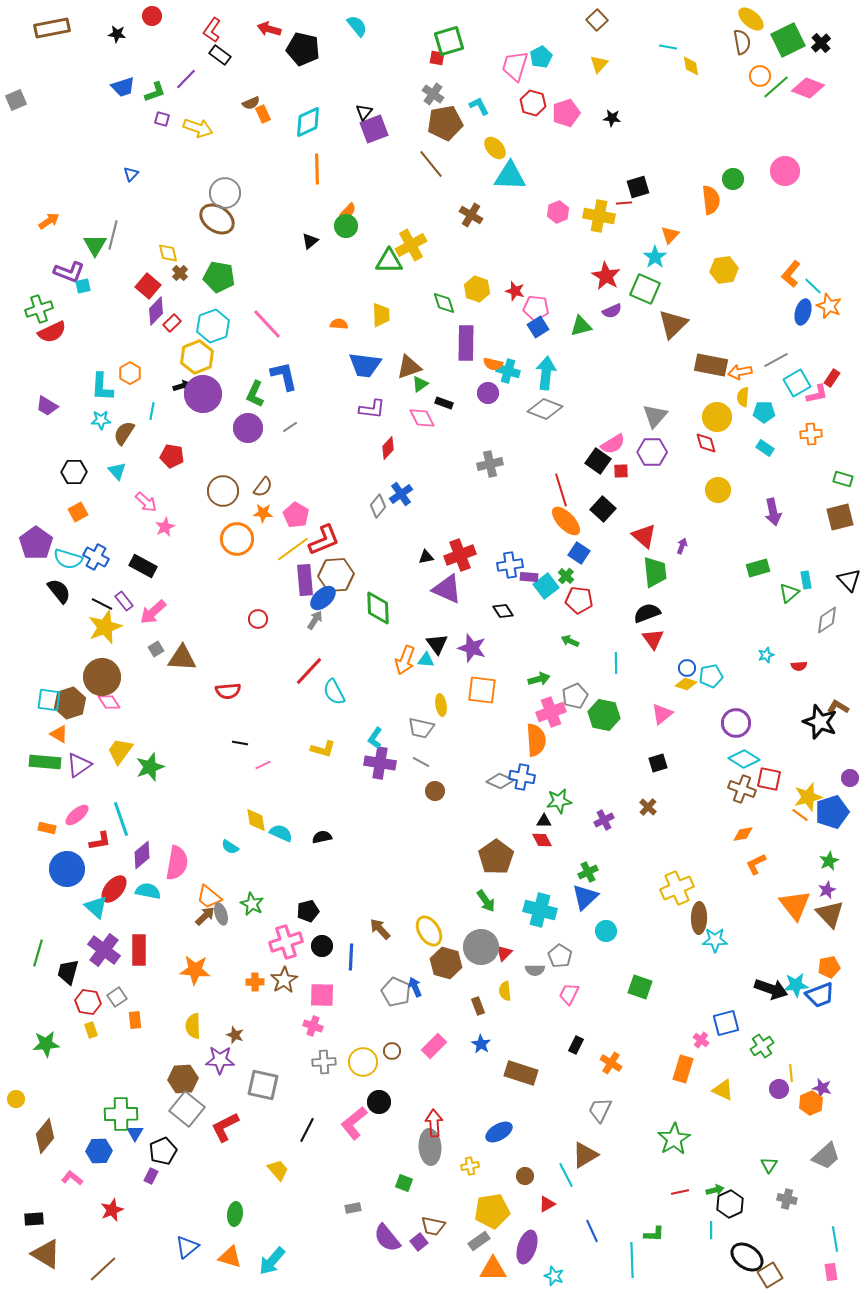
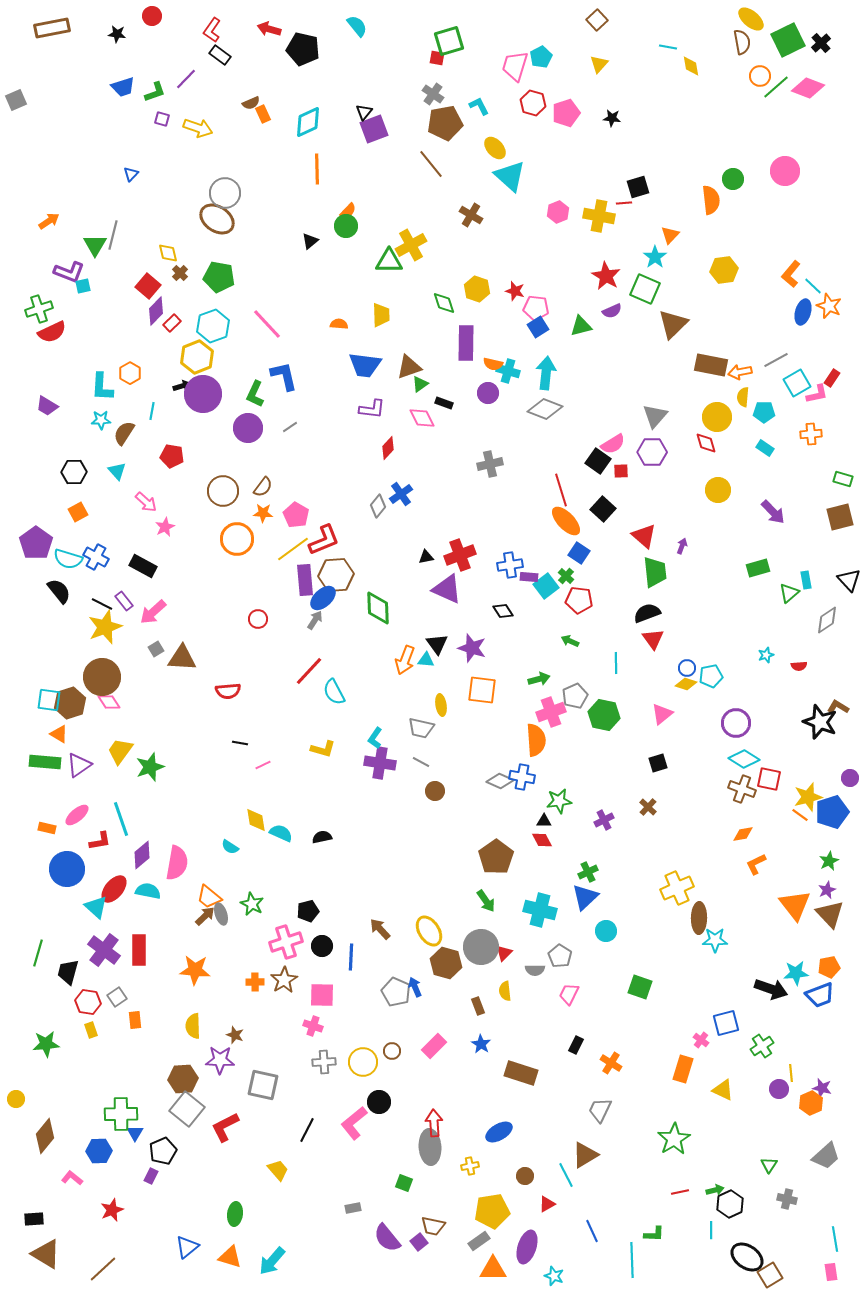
cyan triangle at (510, 176): rotated 40 degrees clockwise
purple arrow at (773, 512): rotated 32 degrees counterclockwise
cyan star at (796, 985): moved 12 px up
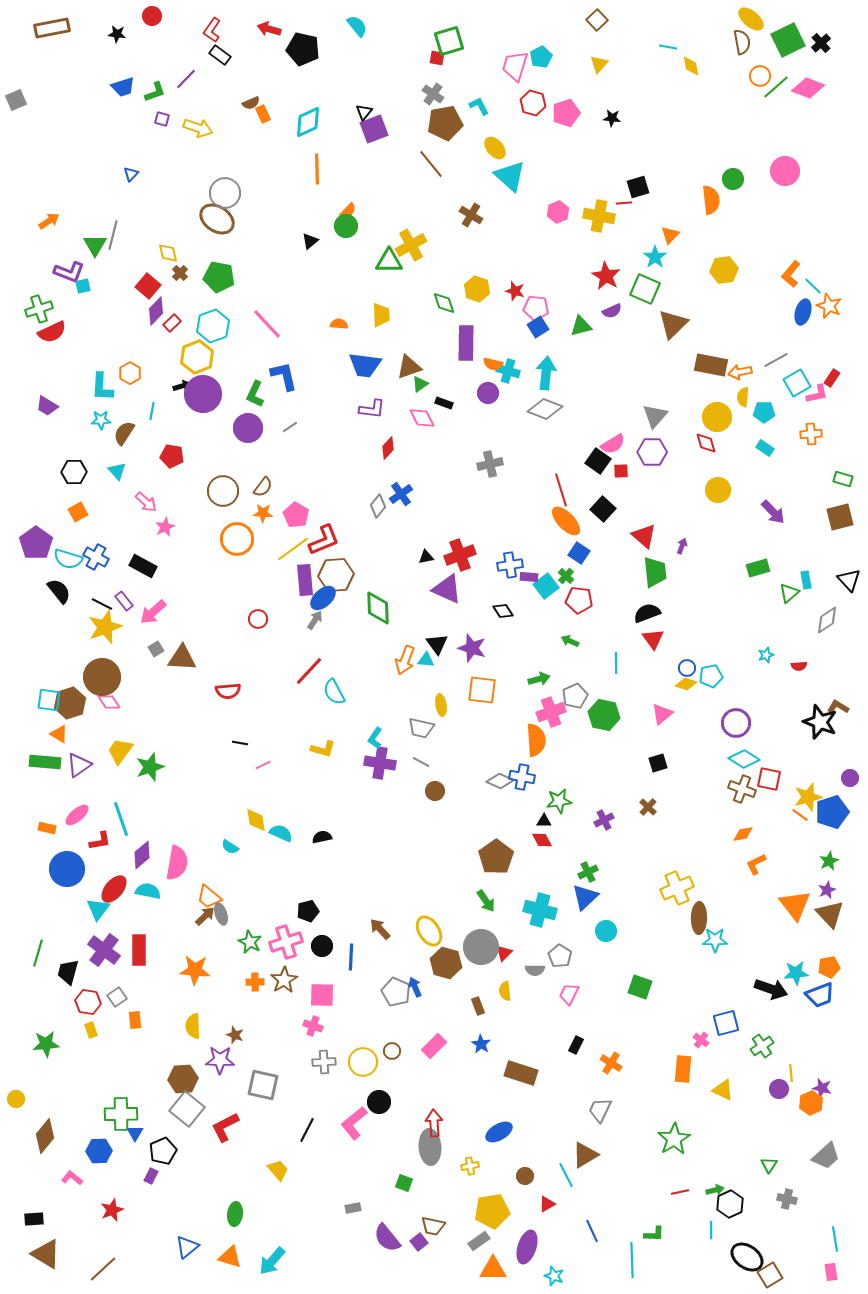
green star at (252, 904): moved 2 px left, 38 px down
cyan triangle at (96, 907): moved 2 px right, 2 px down; rotated 25 degrees clockwise
orange rectangle at (683, 1069): rotated 12 degrees counterclockwise
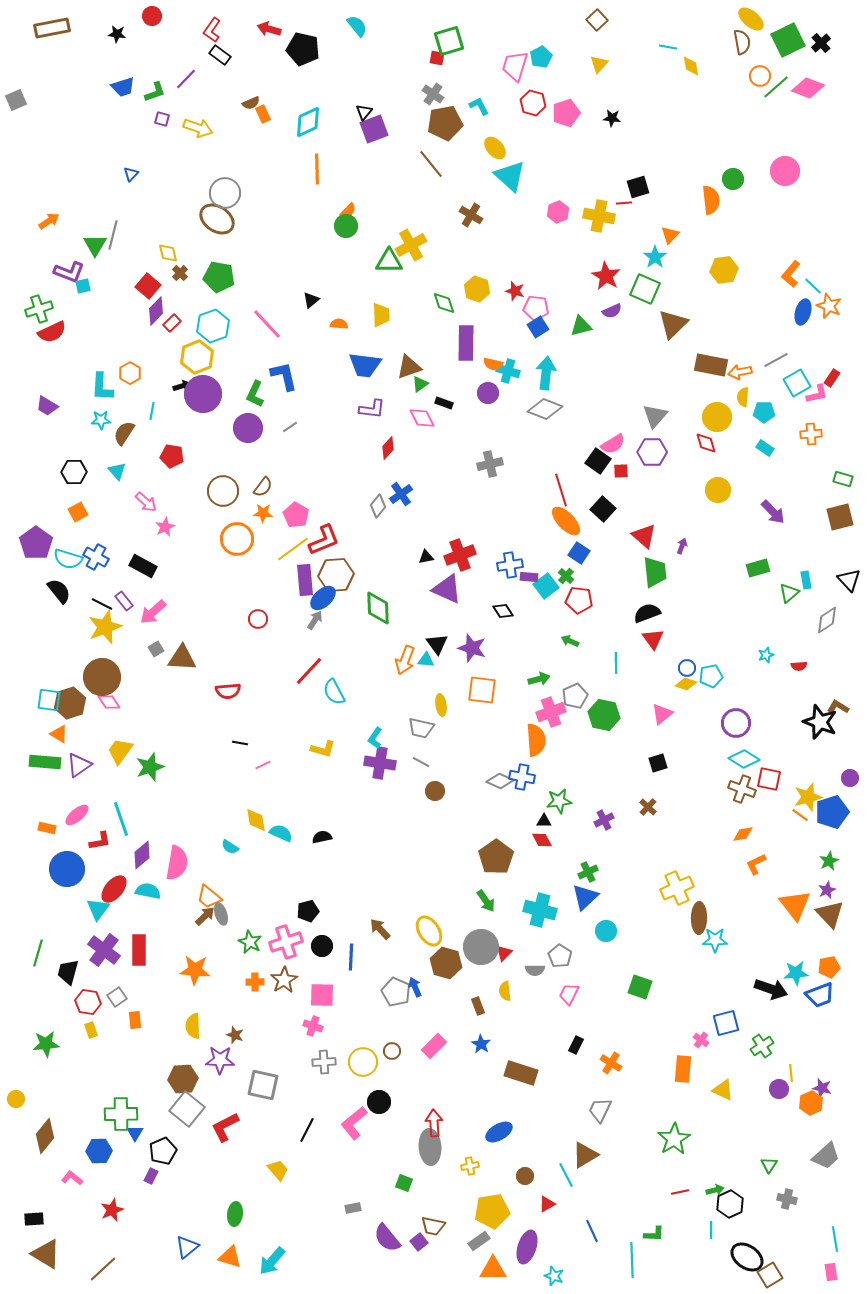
black triangle at (310, 241): moved 1 px right, 59 px down
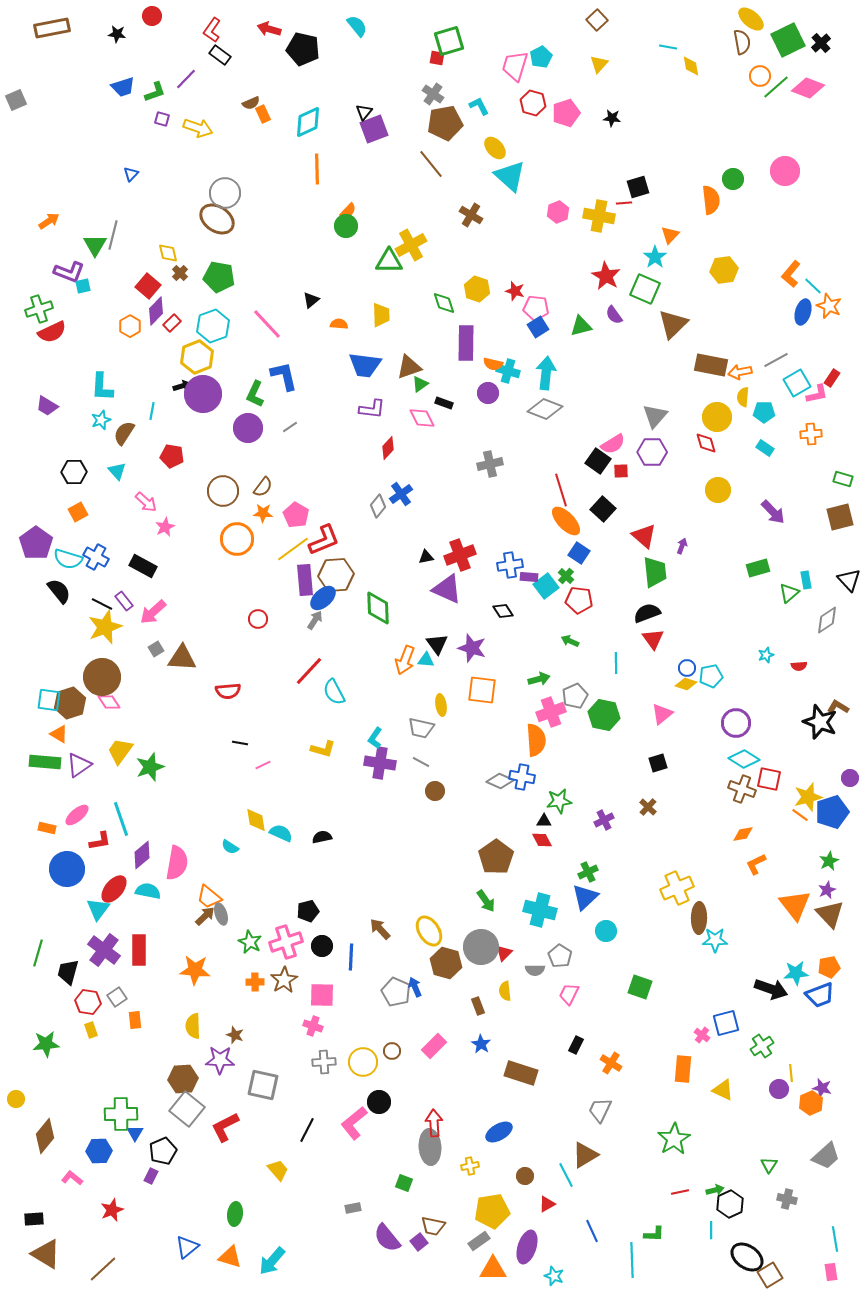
purple semicircle at (612, 311): moved 2 px right, 4 px down; rotated 78 degrees clockwise
orange hexagon at (130, 373): moved 47 px up
cyan star at (101, 420): rotated 18 degrees counterclockwise
pink cross at (701, 1040): moved 1 px right, 5 px up
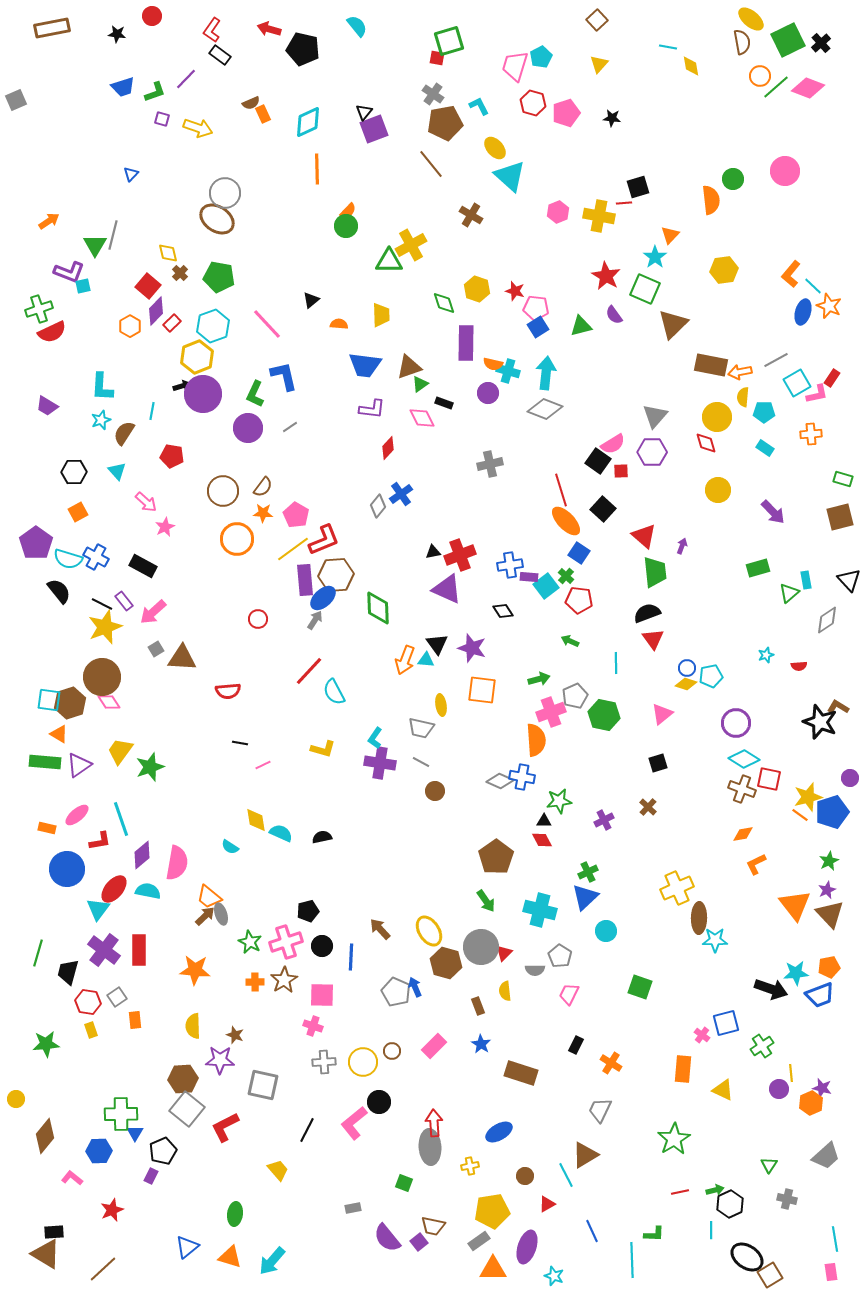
black triangle at (426, 557): moved 7 px right, 5 px up
black rectangle at (34, 1219): moved 20 px right, 13 px down
